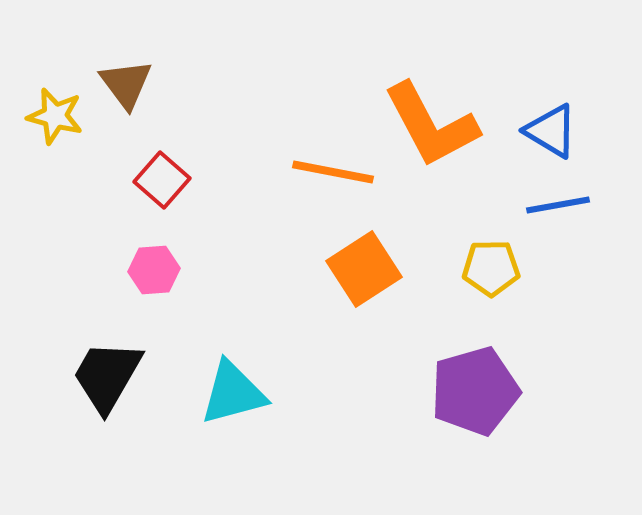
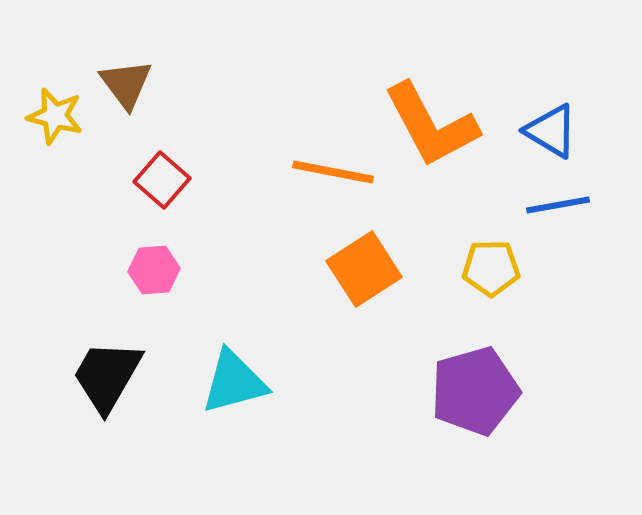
cyan triangle: moved 1 px right, 11 px up
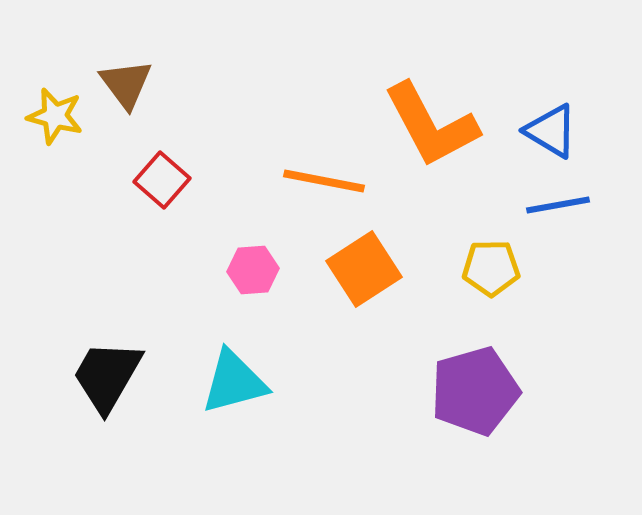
orange line: moved 9 px left, 9 px down
pink hexagon: moved 99 px right
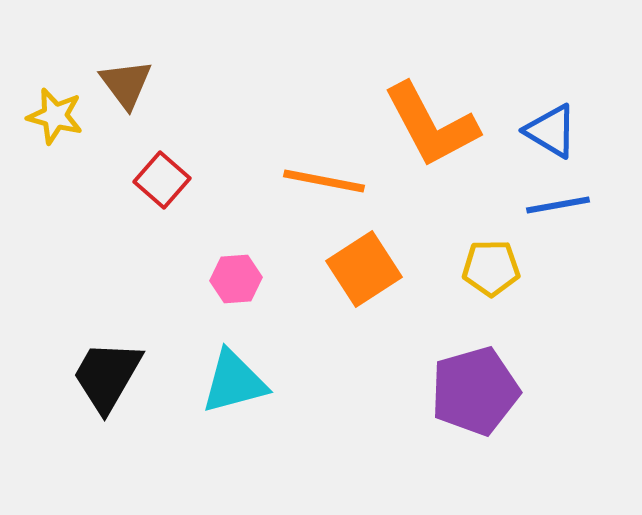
pink hexagon: moved 17 px left, 9 px down
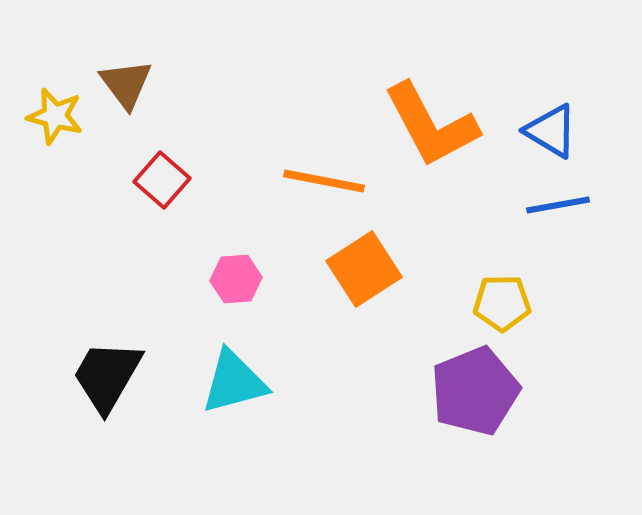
yellow pentagon: moved 11 px right, 35 px down
purple pentagon: rotated 6 degrees counterclockwise
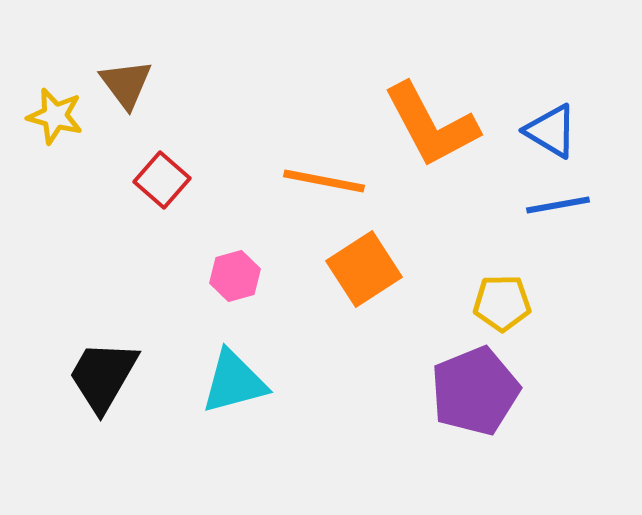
pink hexagon: moved 1 px left, 3 px up; rotated 12 degrees counterclockwise
black trapezoid: moved 4 px left
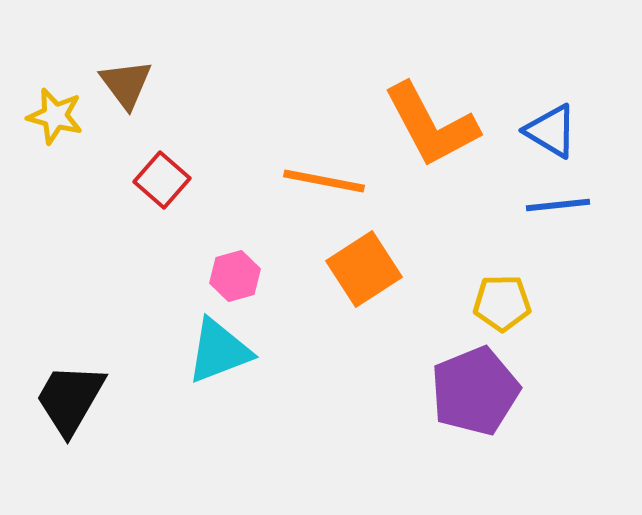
blue line: rotated 4 degrees clockwise
black trapezoid: moved 33 px left, 23 px down
cyan triangle: moved 15 px left, 31 px up; rotated 6 degrees counterclockwise
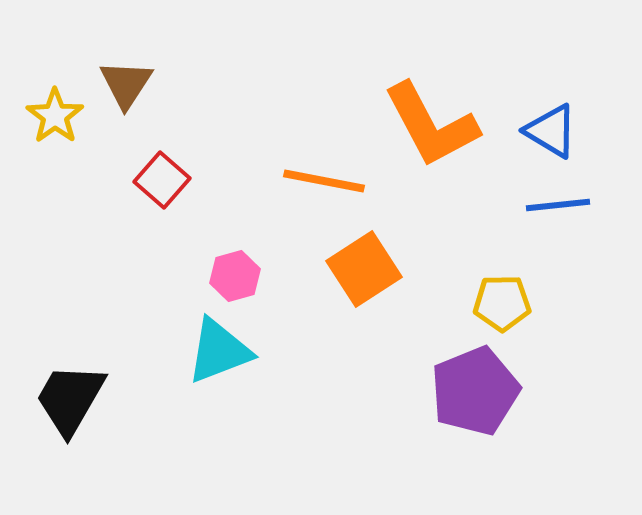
brown triangle: rotated 10 degrees clockwise
yellow star: rotated 22 degrees clockwise
